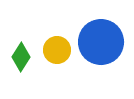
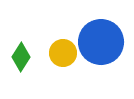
yellow circle: moved 6 px right, 3 px down
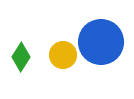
yellow circle: moved 2 px down
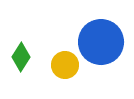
yellow circle: moved 2 px right, 10 px down
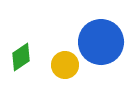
green diamond: rotated 24 degrees clockwise
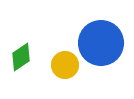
blue circle: moved 1 px down
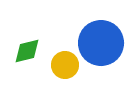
green diamond: moved 6 px right, 6 px up; rotated 20 degrees clockwise
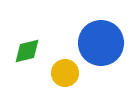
yellow circle: moved 8 px down
